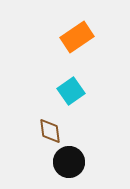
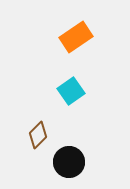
orange rectangle: moved 1 px left
brown diamond: moved 12 px left, 4 px down; rotated 52 degrees clockwise
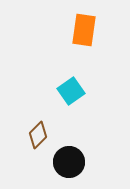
orange rectangle: moved 8 px right, 7 px up; rotated 48 degrees counterclockwise
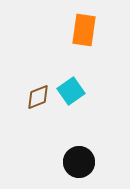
brown diamond: moved 38 px up; rotated 24 degrees clockwise
black circle: moved 10 px right
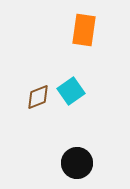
black circle: moved 2 px left, 1 px down
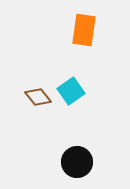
brown diamond: rotated 72 degrees clockwise
black circle: moved 1 px up
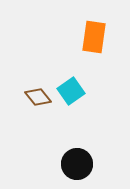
orange rectangle: moved 10 px right, 7 px down
black circle: moved 2 px down
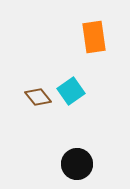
orange rectangle: rotated 16 degrees counterclockwise
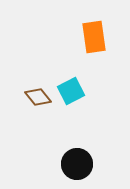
cyan square: rotated 8 degrees clockwise
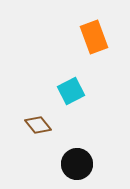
orange rectangle: rotated 12 degrees counterclockwise
brown diamond: moved 28 px down
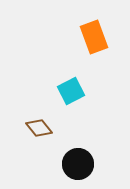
brown diamond: moved 1 px right, 3 px down
black circle: moved 1 px right
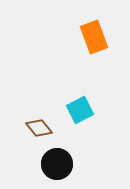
cyan square: moved 9 px right, 19 px down
black circle: moved 21 px left
